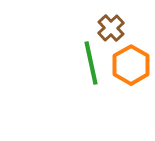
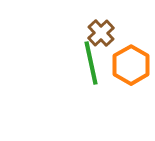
brown cross: moved 10 px left, 5 px down
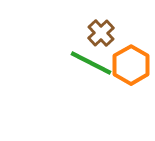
green line: rotated 51 degrees counterclockwise
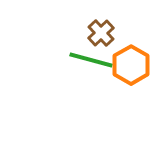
green line: moved 3 px up; rotated 12 degrees counterclockwise
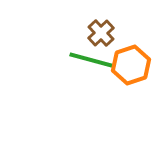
orange hexagon: rotated 12 degrees clockwise
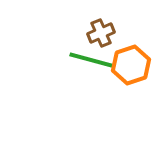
brown cross: rotated 20 degrees clockwise
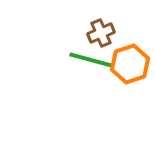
orange hexagon: moved 1 px left, 1 px up
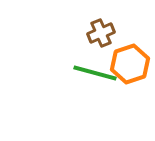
green line: moved 4 px right, 13 px down
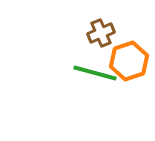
orange hexagon: moved 1 px left, 3 px up
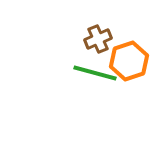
brown cross: moved 3 px left, 6 px down
